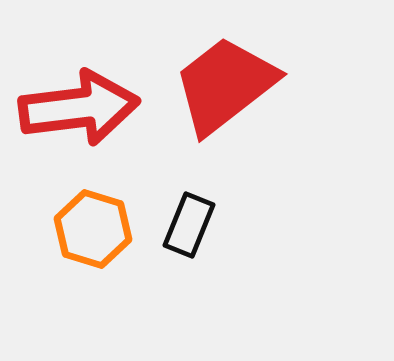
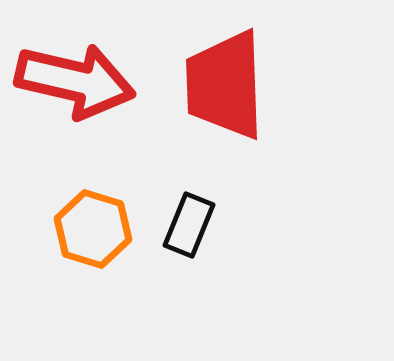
red trapezoid: rotated 54 degrees counterclockwise
red arrow: moved 4 px left, 27 px up; rotated 20 degrees clockwise
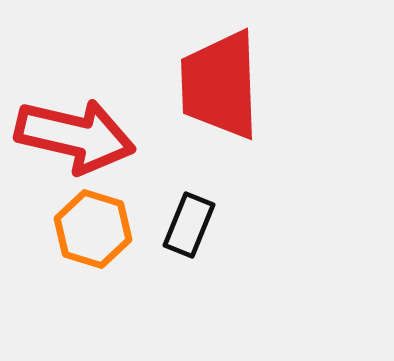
red arrow: moved 55 px down
red trapezoid: moved 5 px left
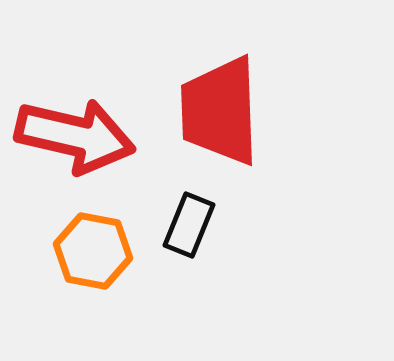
red trapezoid: moved 26 px down
orange hexagon: moved 22 px down; rotated 6 degrees counterclockwise
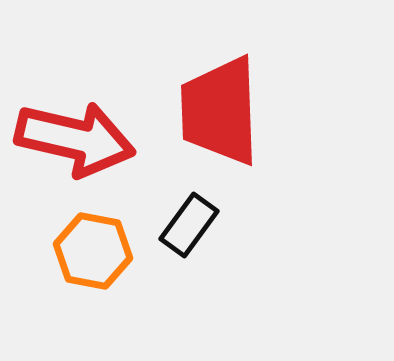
red arrow: moved 3 px down
black rectangle: rotated 14 degrees clockwise
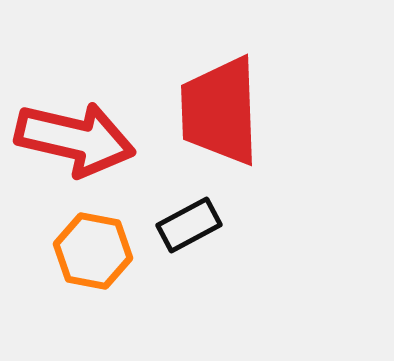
black rectangle: rotated 26 degrees clockwise
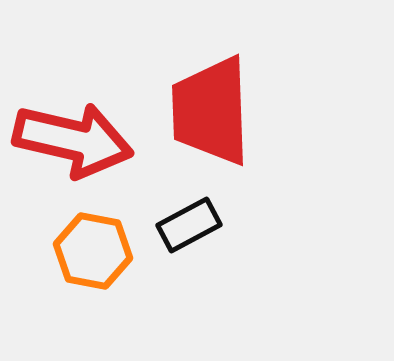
red trapezoid: moved 9 px left
red arrow: moved 2 px left, 1 px down
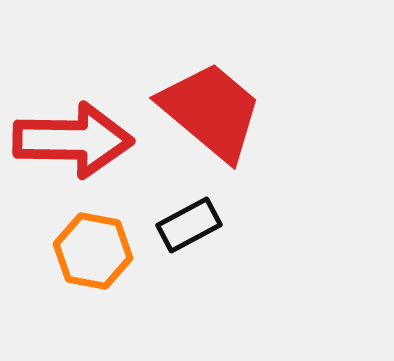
red trapezoid: rotated 132 degrees clockwise
red arrow: rotated 12 degrees counterclockwise
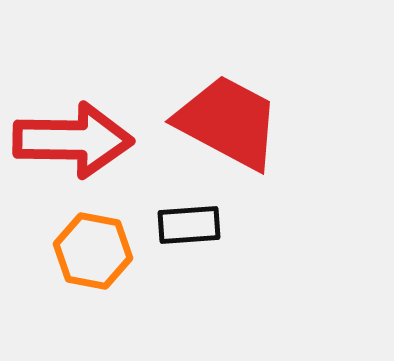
red trapezoid: moved 17 px right, 11 px down; rotated 12 degrees counterclockwise
black rectangle: rotated 24 degrees clockwise
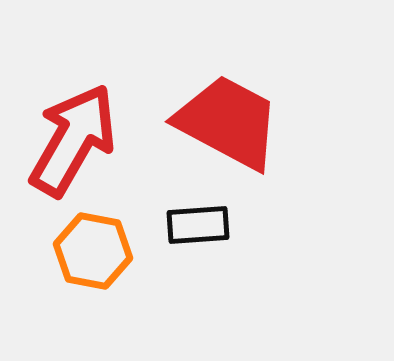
red arrow: rotated 61 degrees counterclockwise
black rectangle: moved 9 px right
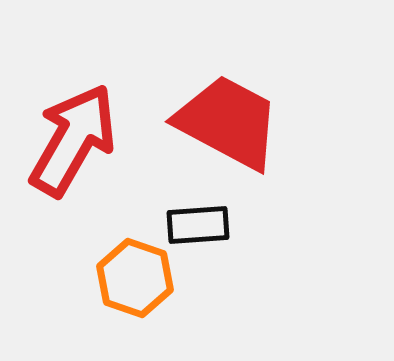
orange hexagon: moved 42 px right, 27 px down; rotated 8 degrees clockwise
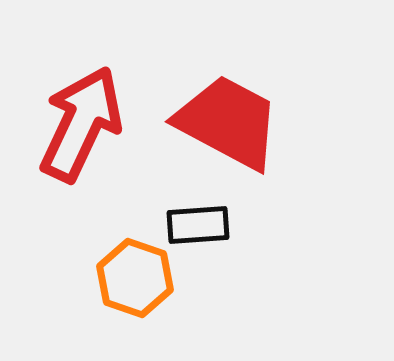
red arrow: moved 8 px right, 16 px up; rotated 5 degrees counterclockwise
